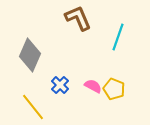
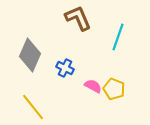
blue cross: moved 5 px right, 17 px up; rotated 18 degrees counterclockwise
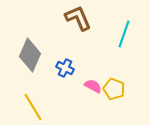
cyan line: moved 6 px right, 3 px up
yellow line: rotated 8 degrees clockwise
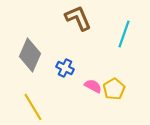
yellow pentagon: rotated 20 degrees clockwise
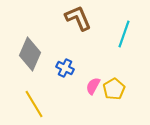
gray diamond: moved 1 px up
pink semicircle: rotated 90 degrees counterclockwise
yellow line: moved 1 px right, 3 px up
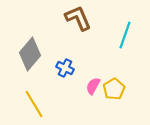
cyan line: moved 1 px right, 1 px down
gray diamond: rotated 16 degrees clockwise
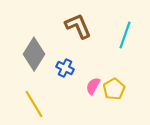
brown L-shape: moved 8 px down
gray diamond: moved 4 px right; rotated 8 degrees counterclockwise
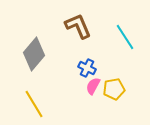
cyan line: moved 2 px down; rotated 52 degrees counterclockwise
gray diamond: rotated 8 degrees clockwise
blue cross: moved 22 px right
yellow pentagon: rotated 20 degrees clockwise
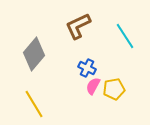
brown L-shape: rotated 92 degrees counterclockwise
cyan line: moved 1 px up
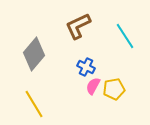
blue cross: moved 1 px left, 1 px up
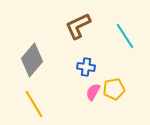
gray diamond: moved 2 px left, 6 px down
blue cross: rotated 18 degrees counterclockwise
pink semicircle: moved 6 px down
